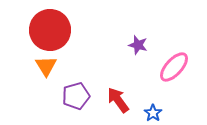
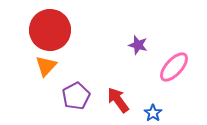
orange triangle: rotated 15 degrees clockwise
purple pentagon: rotated 12 degrees counterclockwise
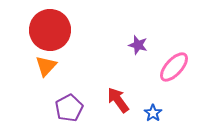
purple pentagon: moved 7 px left, 12 px down
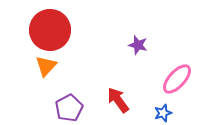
pink ellipse: moved 3 px right, 12 px down
blue star: moved 10 px right; rotated 18 degrees clockwise
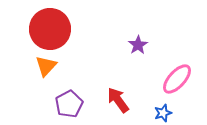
red circle: moved 1 px up
purple star: rotated 24 degrees clockwise
purple pentagon: moved 4 px up
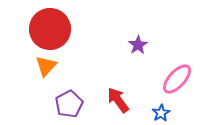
blue star: moved 2 px left; rotated 12 degrees counterclockwise
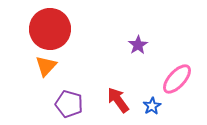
purple pentagon: rotated 28 degrees counterclockwise
blue star: moved 9 px left, 7 px up
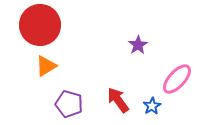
red circle: moved 10 px left, 4 px up
orange triangle: rotated 15 degrees clockwise
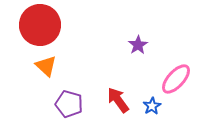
orange triangle: rotated 45 degrees counterclockwise
pink ellipse: moved 1 px left
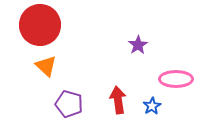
pink ellipse: rotated 48 degrees clockwise
red arrow: rotated 28 degrees clockwise
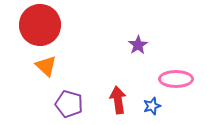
blue star: rotated 12 degrees clockwise
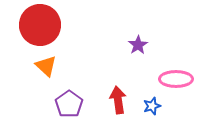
purple pentagon: rotated 20 degrees clockwise
